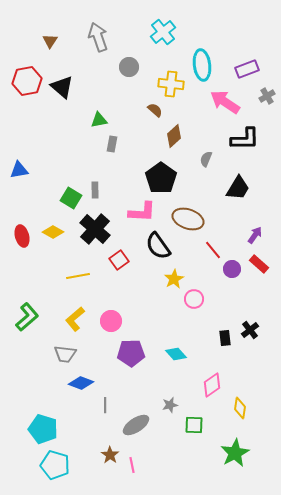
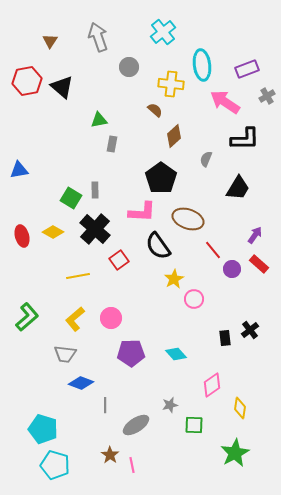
pink circle at (111, 321): moved 3 px up
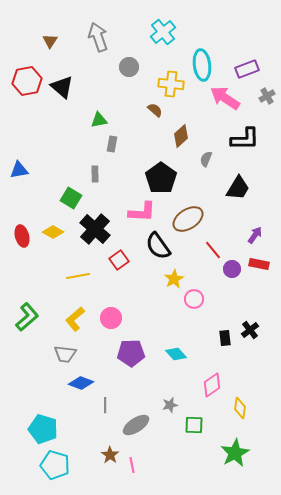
pink arrow at (225, 102): moved 4 px up
brown diamond at (174, 136): moved 7 px right
gray rectangle at (95, 190): moved 16 px up
brown ellipse at (188, 219): rotated 52 degrees counterclockwise
red rectangle at (259, 264): rotated 30 degrees counterclockwise
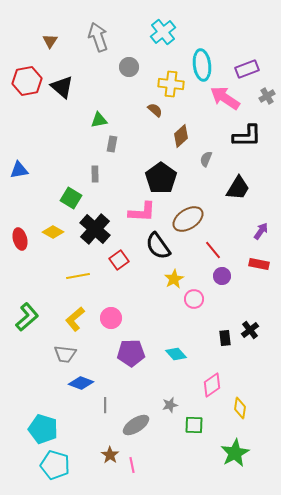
black L-shape at (245, 139): moved 2 px right, 3 px up
purple arrow at (255, 235): moved 6 px right, 4 px up
red ellipse at (22, 236): moved 2 px left, 3 px down
purple circle at (232, 269): moved 10 px left, 7 px down
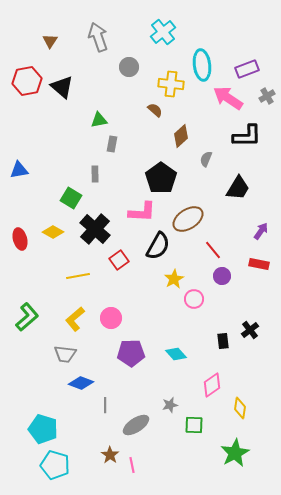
pink arrow at (225, 98): moved 3 px right
black semicircle at (158, 246): rotated 116 degrees counterclockwise
black rectangle at (225, 338): moved 2 px left, 3 px down
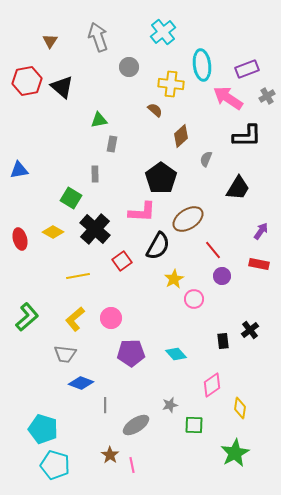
red square at (119, 260): moved 3 px right, 1 px down
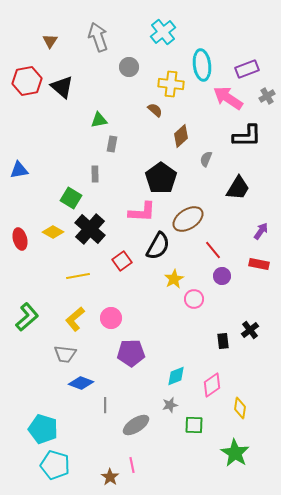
black cross at (95, 229): moved 5 px left
cyan diamond at (176, 354): moved 22 px down; rotated 70 degrees counterclockwise
green star at (235, 453): rotated 12 degrees counterclockwise
brown star at (110, 455): moved 22 px down
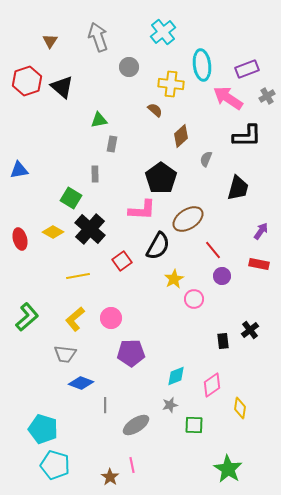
red hexagon at (27, 81): rotated 8 degrees counterclockwise
black trapezoid at (238, 188): rotated 16 degrees counterclockwise
pink L-shape at (142, 212): moved 2 px up
green star at (235, 453): moved 7 px left, 16 px down
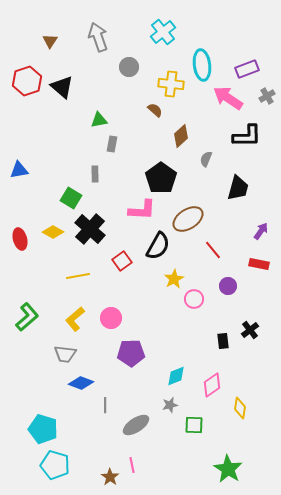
purple circle at (222, 276): moved 6 px right, 10 px down
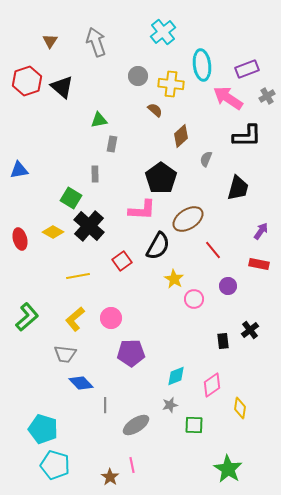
gray arrow at (98, 37): moved 2 px left, 5 px down
gray circle at (129, 67): moved 9 px right, 9 px down
black cross at (90, 229): moved 1 px left, 3 px up
yellow star at (174, 279): rotated 12 degrees counterclockwise
blue diamond at (81, 383): rotated 25 degrees clockwise
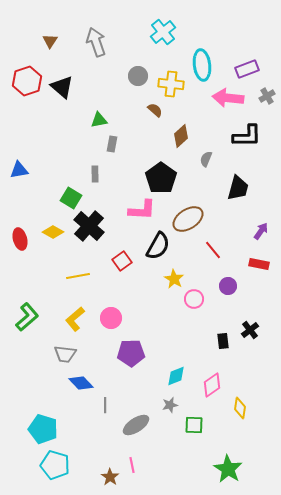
pink arrow at (228, 98): rotated 28 degrees counterclockwise
